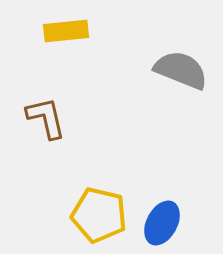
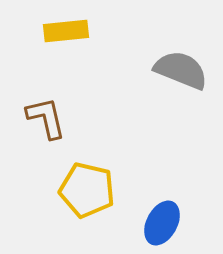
yellow pentagon: moved 12 px left, 25 px up
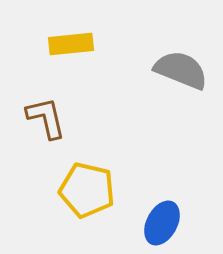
yellow rectangle: moved 5 px right, 13 px down
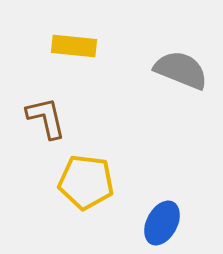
yellow rectangle: moved 3 px right, 2 px down; rotated 12 degrees clockwise
yellow pentagon: moved 1 px left, 8 px up; rotated 6 degrees counterclockwise
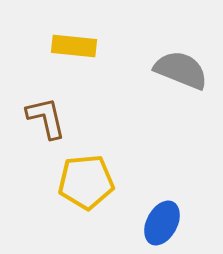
yellow pentagon: rotated 12 degrees counterclockwise
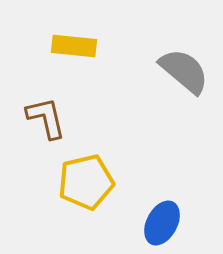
gray semicircle: moved 3 px right, 1 px down; rotated 18 degrees clockwise
yellow pentagon: rotated 8 degrees counterclockwise
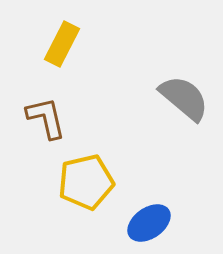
yellow rectangle: moved 12 px left, 2 px up; rotated 69 degrees counterclockwise
gray semicircle: moved 27 px down
blue ellipse: moved 13 px left; rotated 27 degrees clockwise
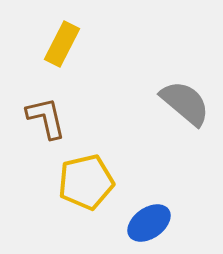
gray semicircle: moved 1 px right, 5 px down
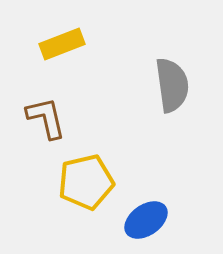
yellow rectangle: rotated 42 degrees clockwise
gray semicircle: moved 13 px left, 18 px up; rotated 42 degrees clockwise
blue ellipse: moved 3 px left, 3 px up
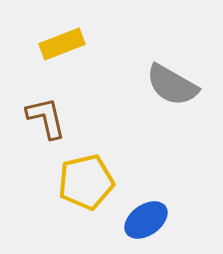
gray semicircle: rotated 128 degrees clockwise
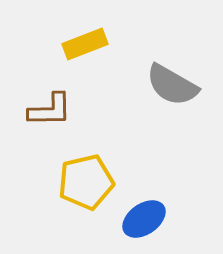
yellow rectangle: moved 23 px right
brown L-shape: moved 4 px right, 8 px up; rotated 102 degrees clockwise
blue ellipse: moved 2 px left, 1 px up
